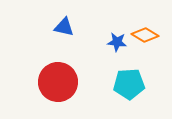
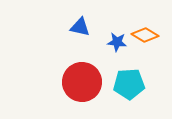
blue triangle: moved 16 px right
red circle: moved 24 px right
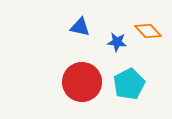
orange diamond: moved 3 px right, 4 px up; rotated 16 degrees clockwise
cyan pentagon: rotated 24 degrees counterclockwise
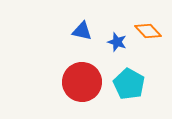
blue triangle: moved 2 px right, 4 px down
blue star: rotated 12 degrees clockwise
cyan pentagon: rotated 16 degrees counterclockwise
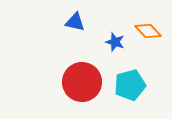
blue triangle: moved 7 px left, 9 px up
blue star: moved 2 px left
cyan pentagon: moved 1 px right, 1 px down; rotated 28 degrees clockwise
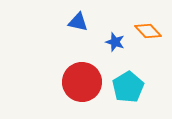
blue triangle: moved 3 px right
cyan pentagon: moved 2 px left, 2 px down; rotated 16 degrees counterclockwise
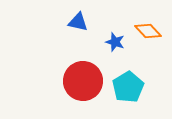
red circle: moved 1 px right, 1 px up
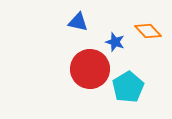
red circle: moved 7 px right, 12 px up
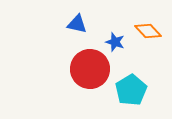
blue triangle: moved 1 px left, 2 px down
cyan pentagon: moved 3 px right, 3 px down
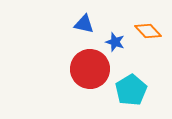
blue triangle: moved 7 px right
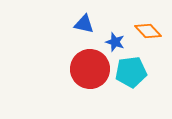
cyan pentagon: moved 18 px up; rotated 24 degrees clockwise
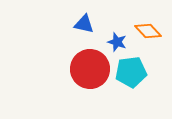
blue star: moved 2 px right
